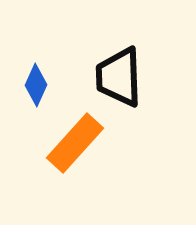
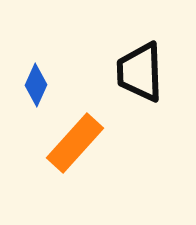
black trapezoid: moved 21 px right, 5 px up
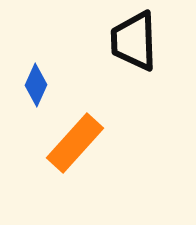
black trapezoid: moved 6 px left, 31 px up
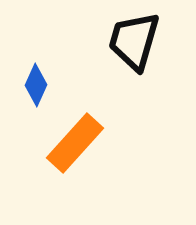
black trapezoid: rotated 18 degrees clockwise
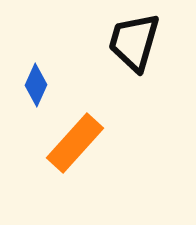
black trapezoid: moved 1 px down
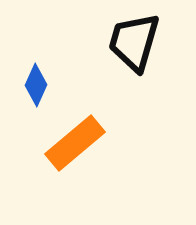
orange rectangle: rotated 8 degrees clockwise
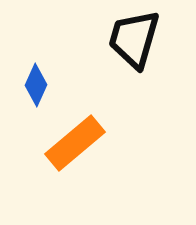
black trapezoid: moved 3 px up
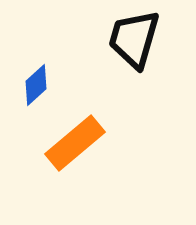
blue diamond: rotated 24 degrees clockwise
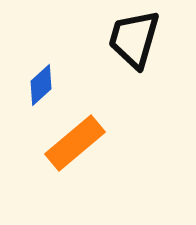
blue diamond: moved 5 px right
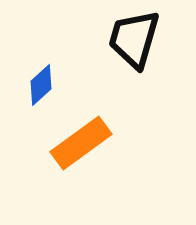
orange rectangle: moved 6 px right; rotated 4 degrees clockwise
